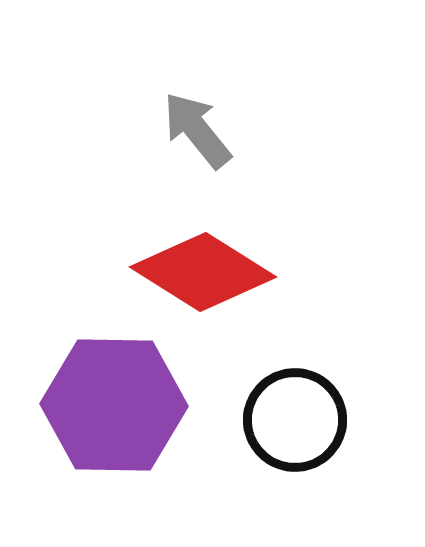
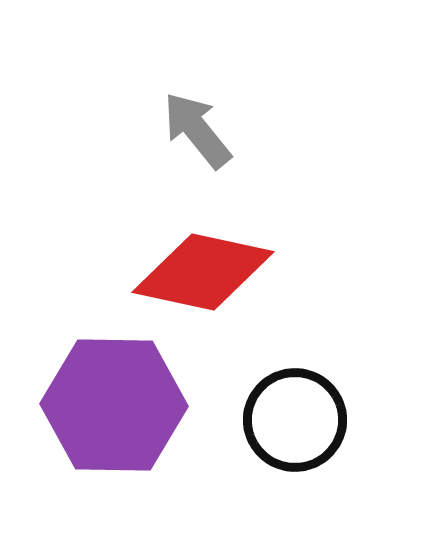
red diamond: rotated 20 degrees counterclockwise
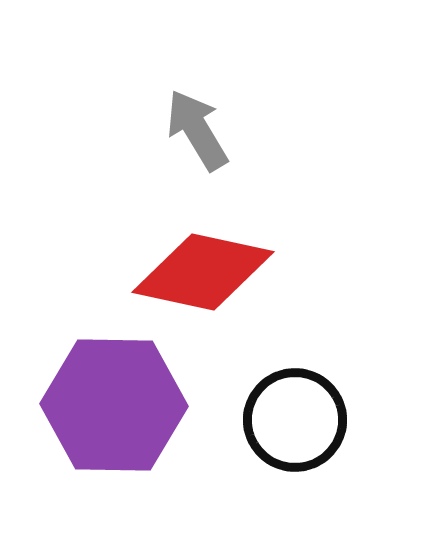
gray arrow: rotated 8 degrees clockwise
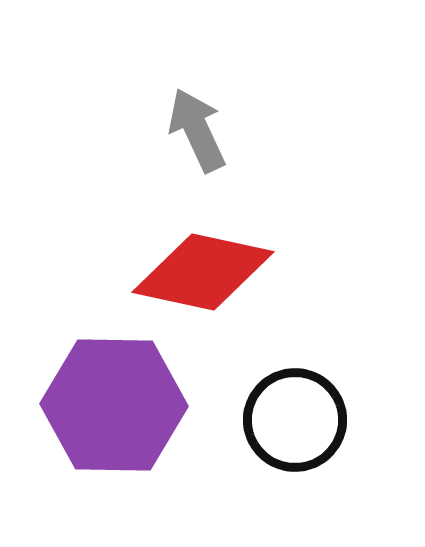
gray arrow: rotated 6 degrees clockwise
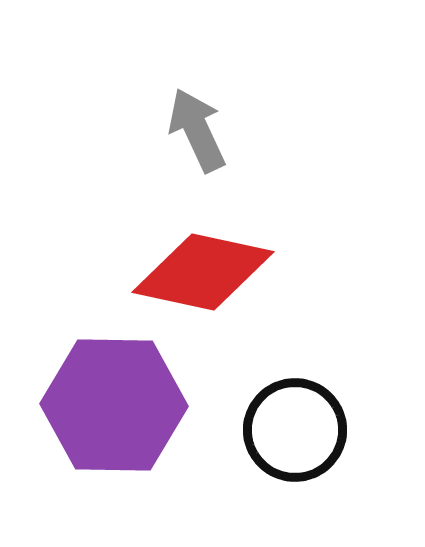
black circle: moved 10 px down
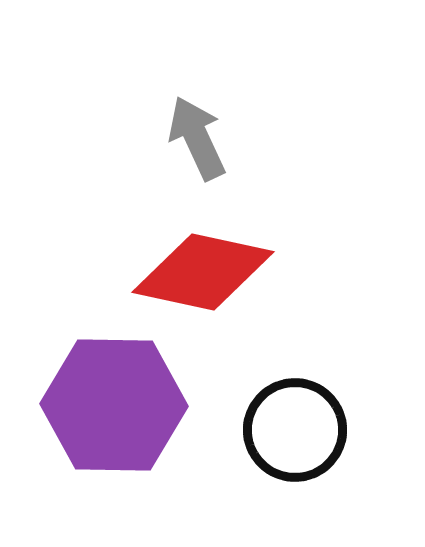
gray arrow: moved 8 px down
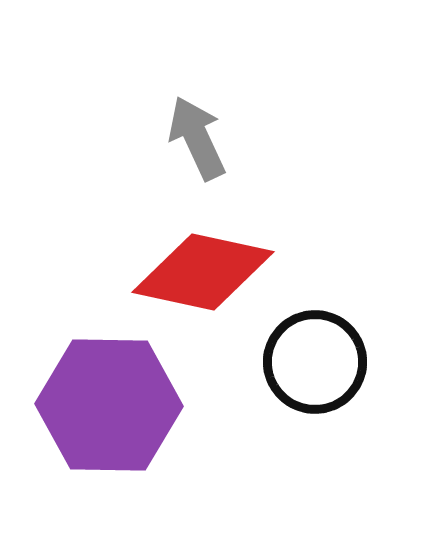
purple hexagon: moved 5 px left
black circle: moved 20 px right, 68 px up
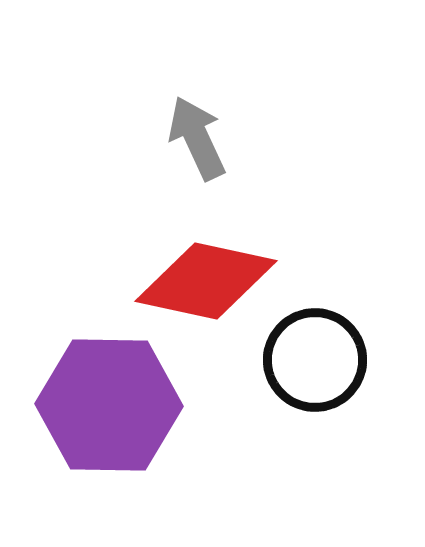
red diamond: moved 3 px right, 9 px down
black circle: moved 2 px up
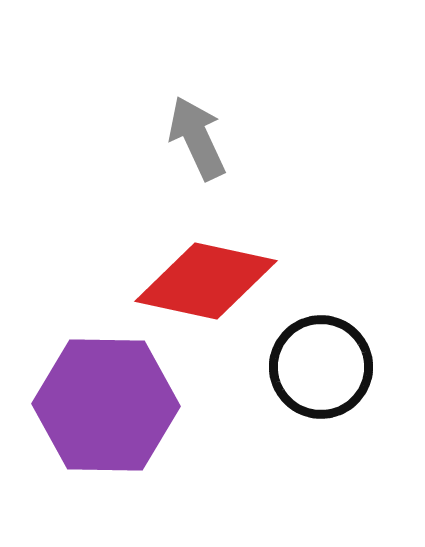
black circle: moved 6 px right, 7 px down
purple hexagon: moved 3 px left
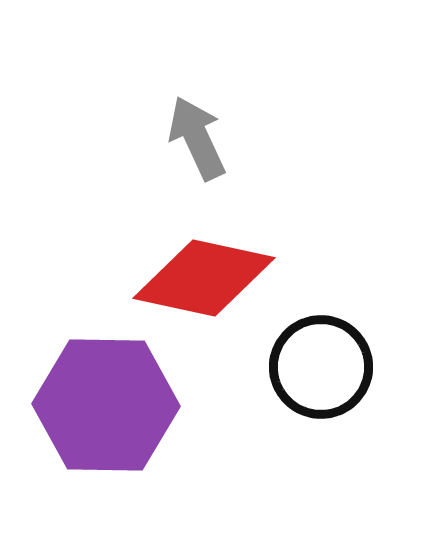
red diamond: moved 2 px left, 3 px up
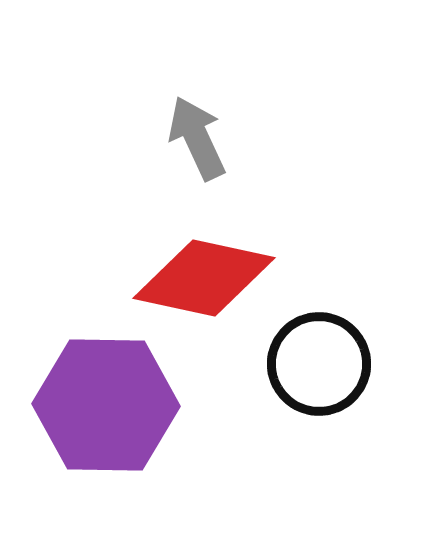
black circle: moved 2 px left, 3 px up
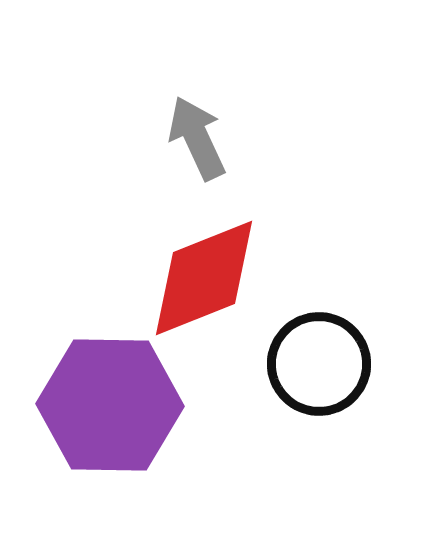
red diamond: rotated 34 degrees counterclockwise
purple hexagon: moved 4 px right
